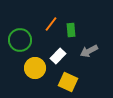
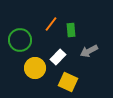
white rectangle: moved 1 px down
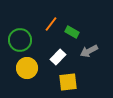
green rectangle: moved 1 px right, 2 px down; rotated 56 degrees counterclockwise
yellow circle: moved 8 px left
yellow square: rotated 30 degrees counterclockwise
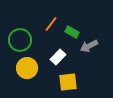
gray arrow: moved 5 px up
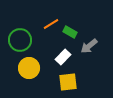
orange line: rotated 21 degrees clockwise
green rectangle: moved 2 px left
gray arrow: rotated 12 degrees counterclockwise
white rectangle: moved 5 px right
yellow circle: moved 2 px right
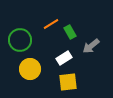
green rectangle: rotated 32 degrees clockwise
gray arrow: moved 2 px right
white rectangle: moved 1 px right, 1 px down; rotated 14 degrees clockwise
yellow circle: moved 1 px right, 1 px down
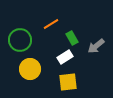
green rectangle: moved 2 px right, 6 px down
gray arrow: moved 5 px right
white rectangle: moved 1 px right, 1 px up
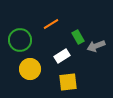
green rectangle: moved 6 px right, 1 px up
gray arrow: rotated 18 degrees clockwise
white rectangle: moved 3 px left, 1 px up
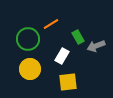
green circle: moved 8 px right, 1 px up
white rectangle: rotated 28 degrees counterclockwise
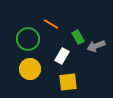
orange line: rotated 63 degrees clockwise
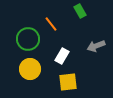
orange line: rotated 21 degrees clockwise
green rectangle: moved 2 px right, 26 px up
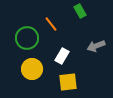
green circle: moved 1 px left, 1 px up
yellow circle: moved 2 px right
